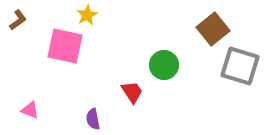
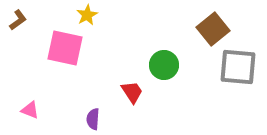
pink square: moved 2 px down
gray square: moved 2 px left, 1 px down; rotated 12 degrees counterclockwise
purple semicircle: rotated 15 degrees clockwise
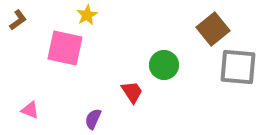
purple semicircle: rotated 20 degrees clockwise
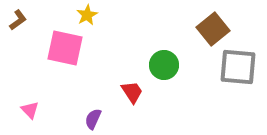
pink triangle: rotated 24 degrees clockwise
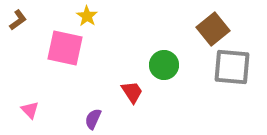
yellow star: moved 1 px down; rotated 10 degrees counterclockwise
gray square: moved 6 px left
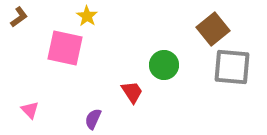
brown L-shape: moved 1 px right, 3 px up
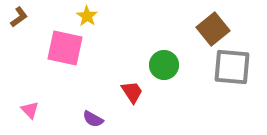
purple semicircle: rotated 85 degrees counterclockwise
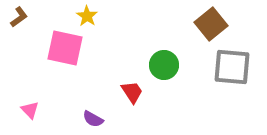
brown square: moved 2 px left, 5 px up
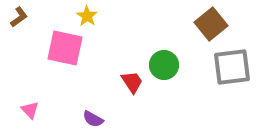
gray square: rotated 12 degrees counterclockwise
red trapezoid: moved 10 px up
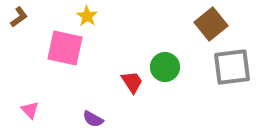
green circle: moved 1 px right, 2 px down
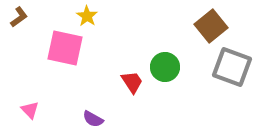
brown square: moved 2 px down
gray square: rotated 27 degrees clockwise
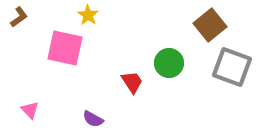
yellow star: moved 1 px right, 1 px up
brown square: moved 1 px left, 1 px up
green circle: moved 4 px right, 4 px up
